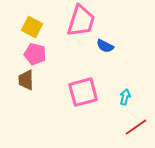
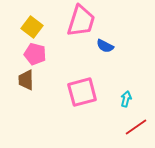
yellow square: rotated 10 degrees clockwise
pink square: moved 1 px left
cyan arrow: moved 1 px right, 2 px down
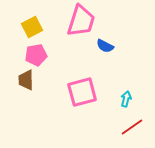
yellow square: rotated 25 degrees clockwise
pink pentagon: moved 1 px right, 1 px down; rotated 25 degrees counterclockwise
red line: moved 4 px left
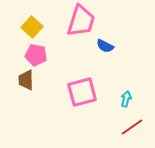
yellow square: rotated 20 degrees counterclockwise
pink pentagon: rotated 20 degrees clockwise
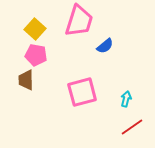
pink trapezoid: moved 2 px left
yellow square: moved 3 px right, 2 px down
blue semicircle: rotated 66 degrees counterclockwise
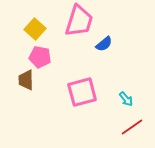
blue semicircle: moved 1 px left, 2 px up
pink pentagon: moved 4 px right, 2 px down
cyan arrow: rotated 126 degrees clockwise
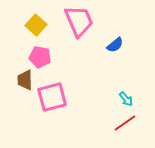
pink trapezoid: rotated 40 degrees counterclockwise
yellow square: moved 1 px right, 4 px up
blue semicircle: moved 11 px right, 1 px down
brown trapezoid: moved 1 px left
pink square: moved 30 px left, 5 px down
red line: moved 7 px left, 4 px up
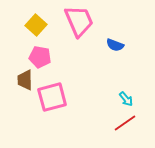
blue semicircle: rotated 60 degrees clockwise
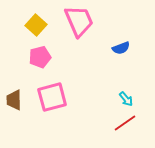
blue semicircle: moved 6 px right, 3 px down; rotated 42 degrees counterclockwise
pink pentagon: rotated 25 degrees counterclockwise
brown trapezoid: moved 11 px left, 20 px down
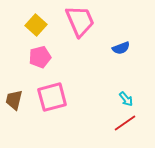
pink trapezoid: moved 1 px right
brown trapezoid: rotated 15 degrees clockwise
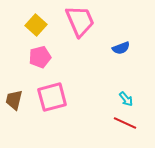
red line: rotated 60 degrees clockwise
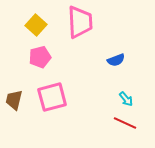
pink trapezoid: moved 1 px down; rotated 20 degrees clockwise
blue semicircle: moved 5 px left, 12 px down
